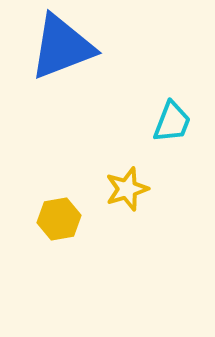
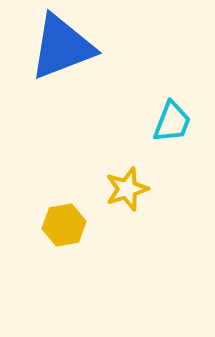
yellow hexagon: moved 5 px right, 6 px down
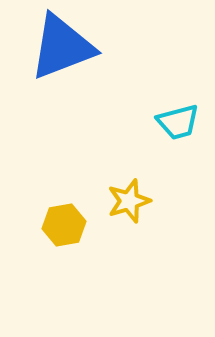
cyan trapezoid: moved 6 px right; rotated 54 degrees clockwise
yellow star: moved 2 px right, 12 px down
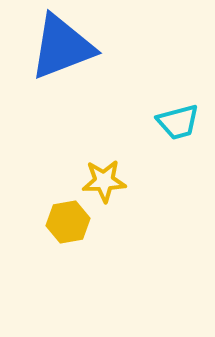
yellow star: moved 25 px left, 20 px up; rotated 15 degrees clockwise
yellow hexagon: moved 4 px right, 3 px up
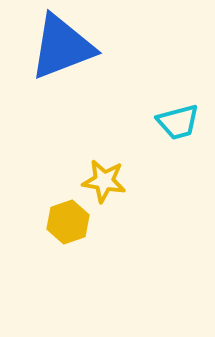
yellow star: rotated 12 degrees clockwise
yellow hexagon: rotated 9 degrees counterclockwise
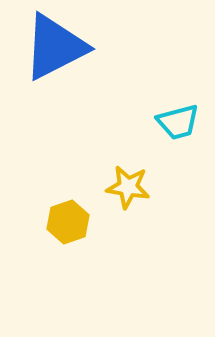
blue triangle: moved 7 px left; rotated 6 degrees counterclockwise
yellow star: moved 24 px right, 6 px down
